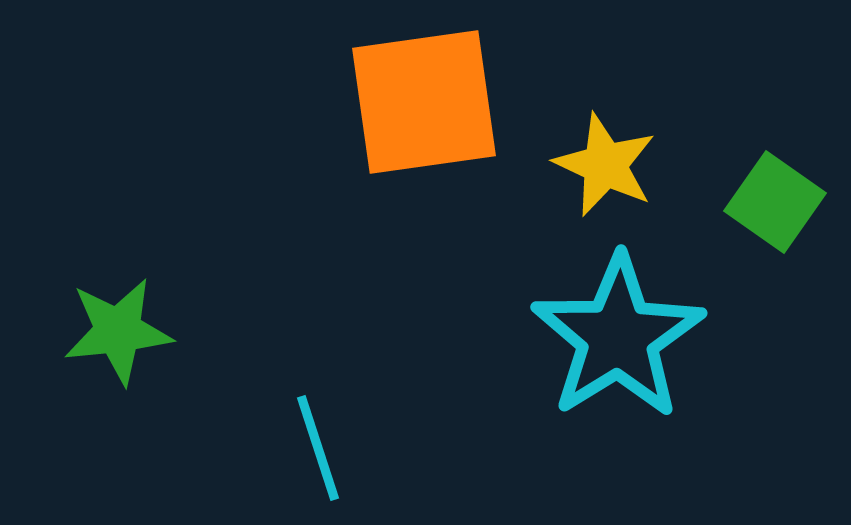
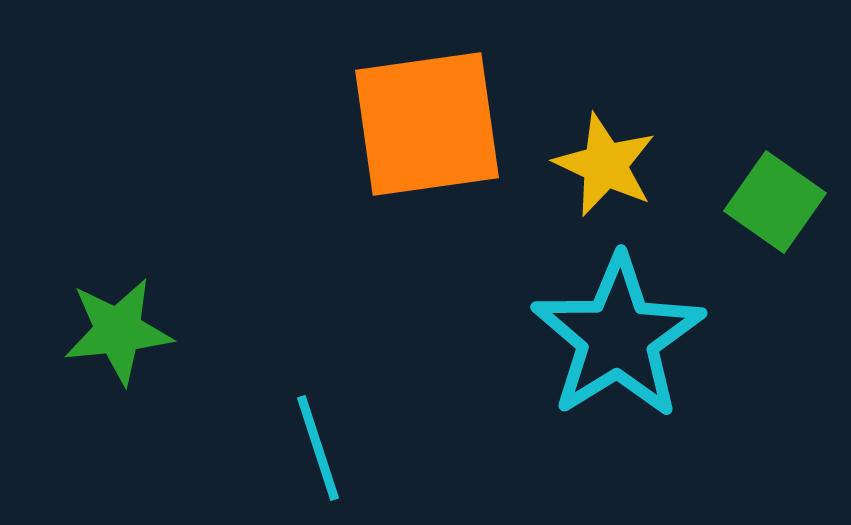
orange square: moved 3 px right, 22 px down
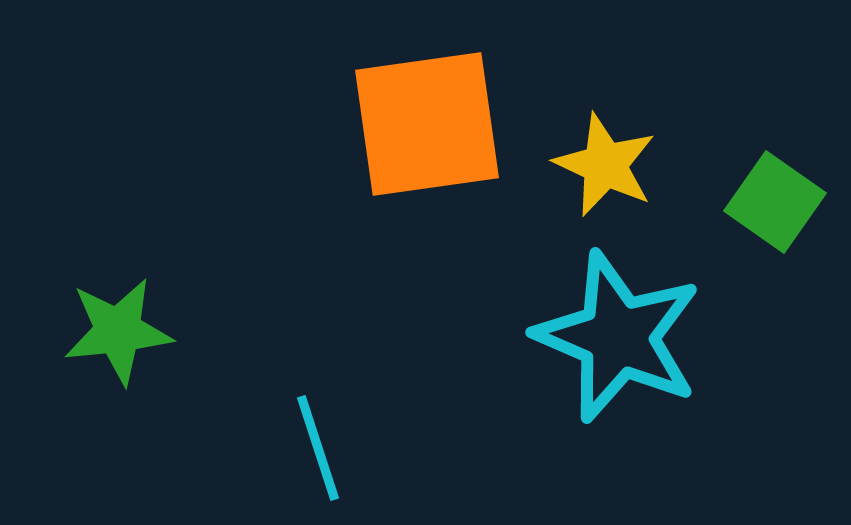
cyan star: rotated 17 degrees counterclockwise
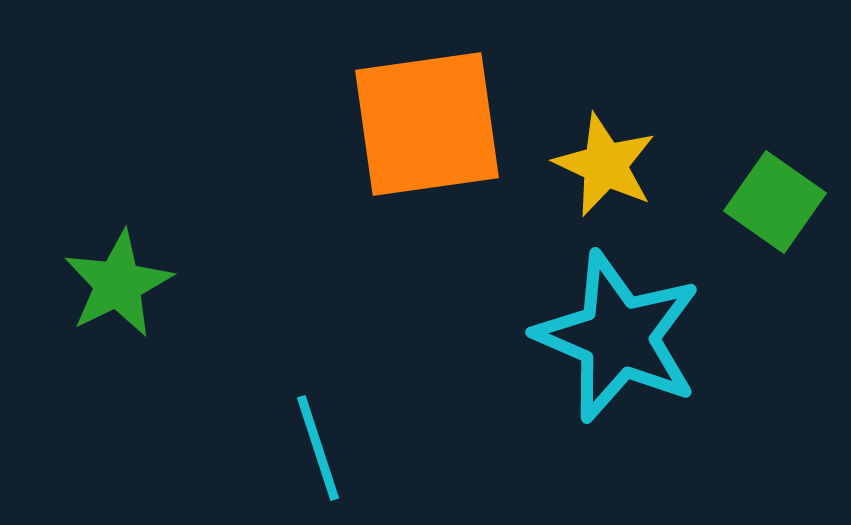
green star: moved 47 px up; rotated 20 degrees counterclockwise
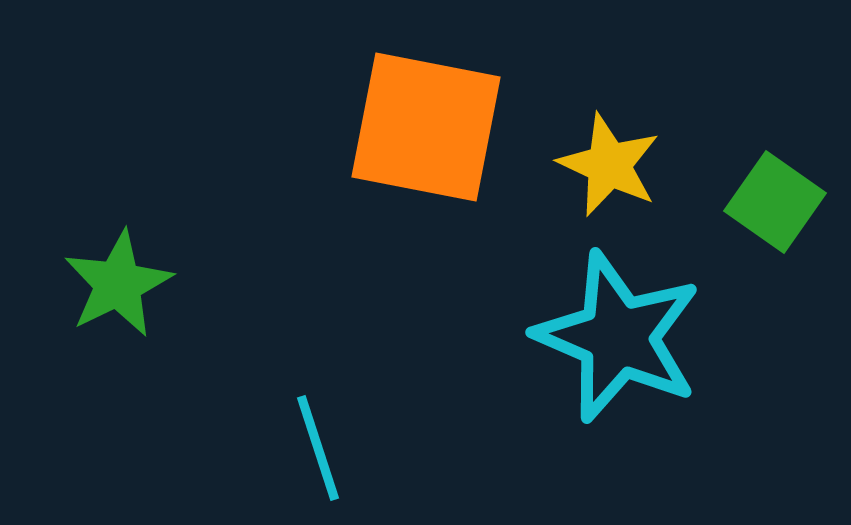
orange square: moved 1 px left, 3 px down; rotated 19 degrees clockwise
yellow star: moved 4 px right
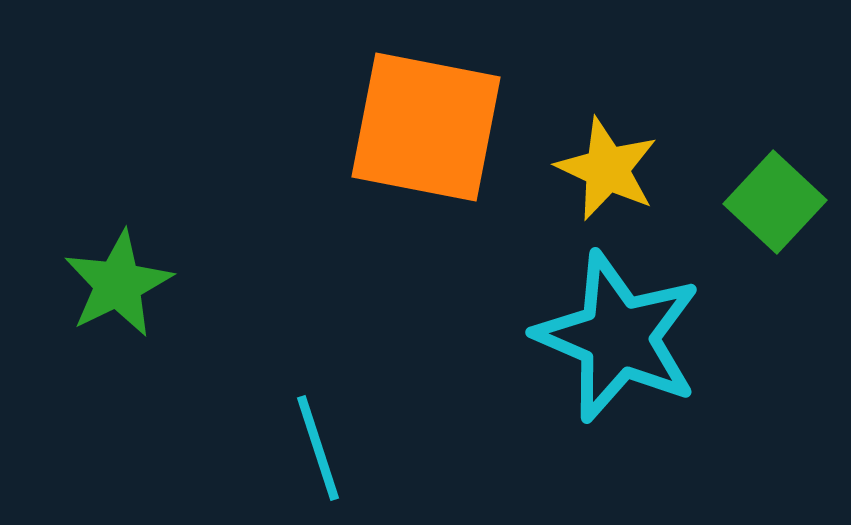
yellow star: moved 2 px left, 4 px down
green square: rotated 8 degrees clockwise
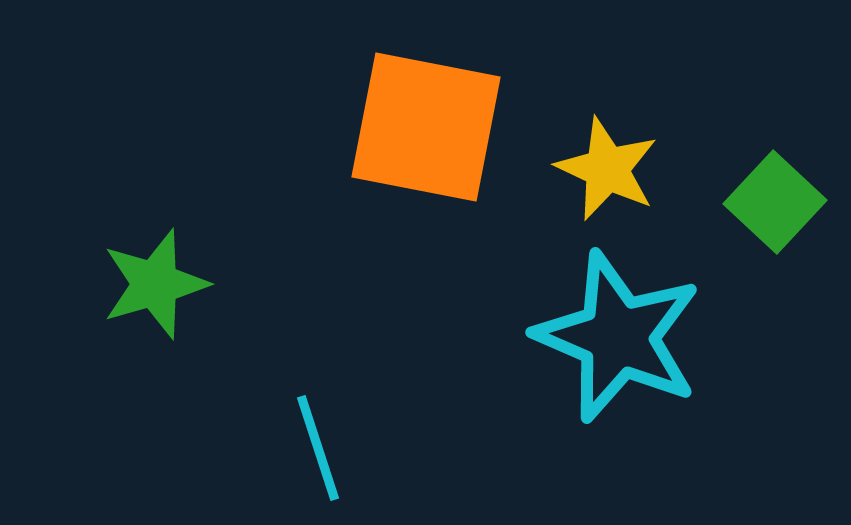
green star: moved 37 px right; rotated 10 degrees clockwise
